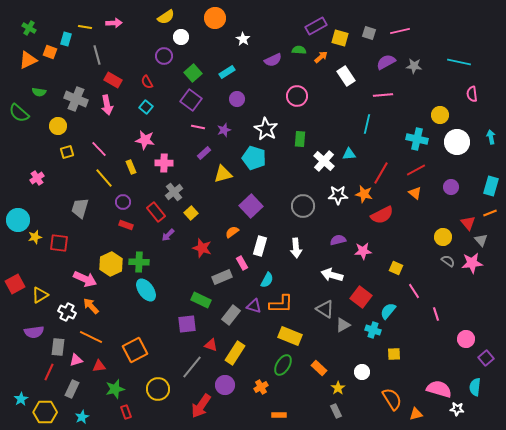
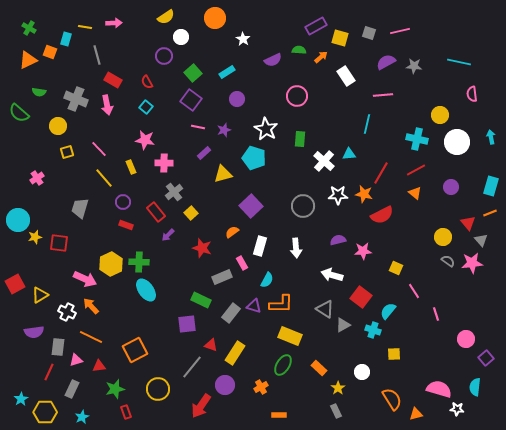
gray rectangle at (231, 315): moved 2 px up
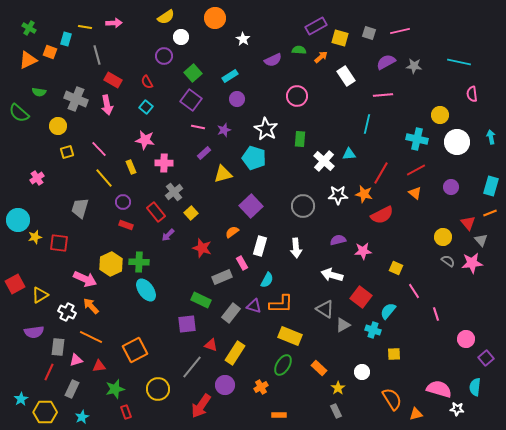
cyan rectangle at (227, 72): moved 3 px right, 4 px down
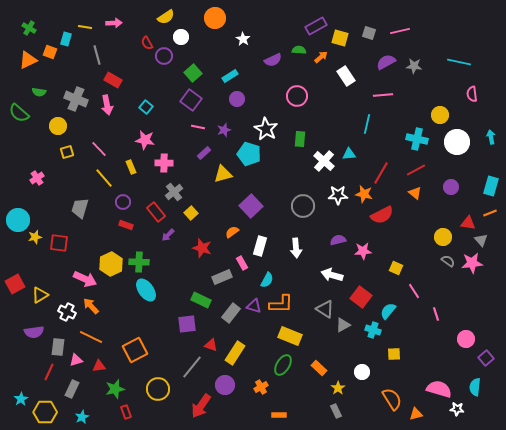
red semicircle at (147, 82): moved 39 px up
cyan pentagon at (254, 158): moved 5 px left, 4 px up
red triangle at (468, 223): rotated 42 degrees counterclockwise
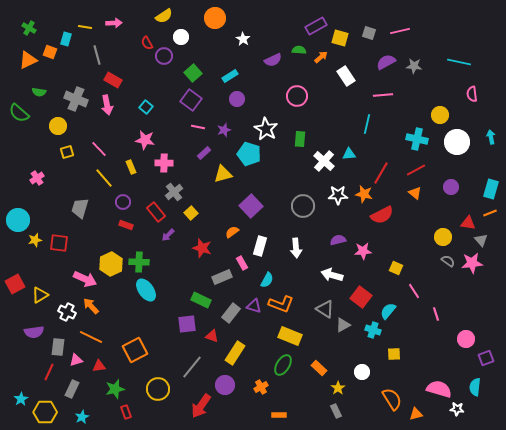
yellow semicircle at (166, 17): moved 2 px left, 1 px up
cyan rectangle at (491, 186): moved 3 px down
yellow star at (35, 237): moved 3 px down
orange L-shape at (281, 304): rotated 20 degrees clockwise
red triangle at (211, 345): moved 1 px right, 9 px up
purple square at (486, 358): rotated 21 degrees clockwise
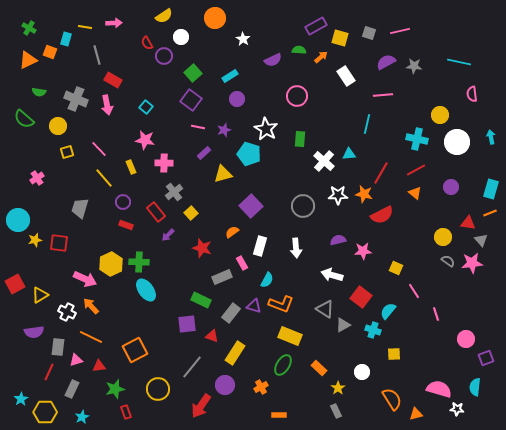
green semicircle at (19, 113): moved 5 px right, 6 px down
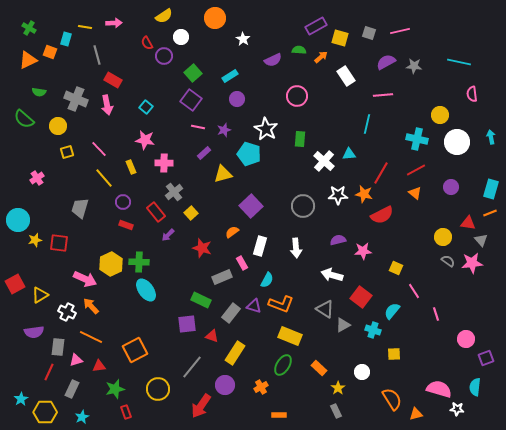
cyan semicircle at (388, 311): moved 4 px right
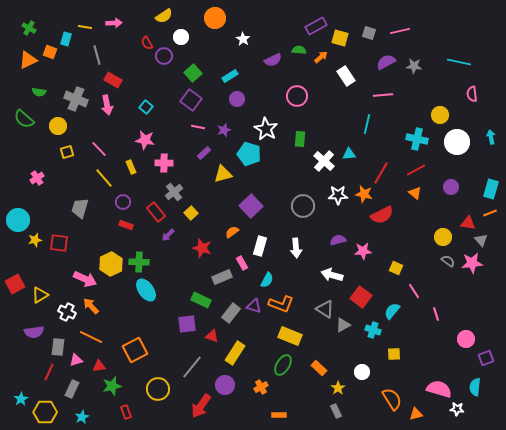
green star at (115, 389): moved 3 px left, 3 px up
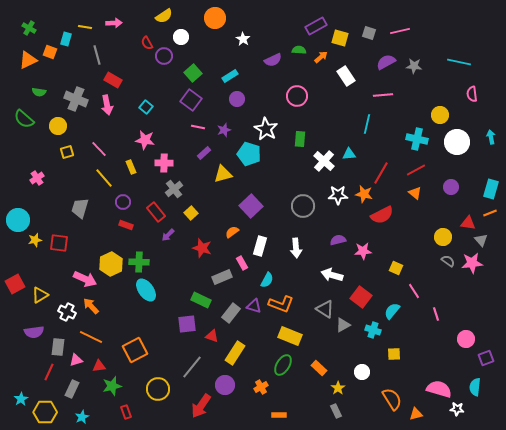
gray cross at (174, 192): moved 3 px up
